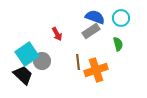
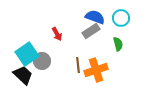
brown line: moved 3 px down
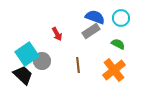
green semicircle: rotated 48 degrees counterclockwise
orange cross: moved 18 px right; rotated 20 degrees counterclockwise
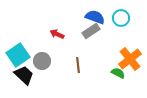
red arrow: rotated 144 degrees clockwise
green semicircle: moved 29 px down
cyan square: moved 9 px left, 1 px down
orange cross: moved 16 px right, 11 px up
black trapezoid: moved 1 px right
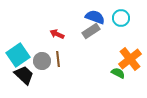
brown line: moved 20 px left, 6 px up
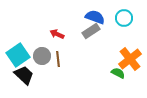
cyan circle: moved 3 px right
gray circle: moved 5 px up
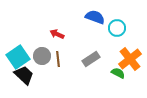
cyan circle: moved 7 px left, 10 px down
gray rectangle: moved 28 px down
cyan square: moved 2 px down
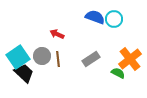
cyan circle: moved 3 px left, 9 px up
black trapezoid: moved 2 px up
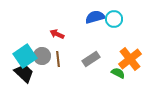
blue semicircle: rotated 36 degrees counterclockwise
cyan square: moved 7 px right, 1 px up
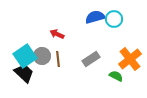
green semicircle: moved 2 px left, 3 px down
